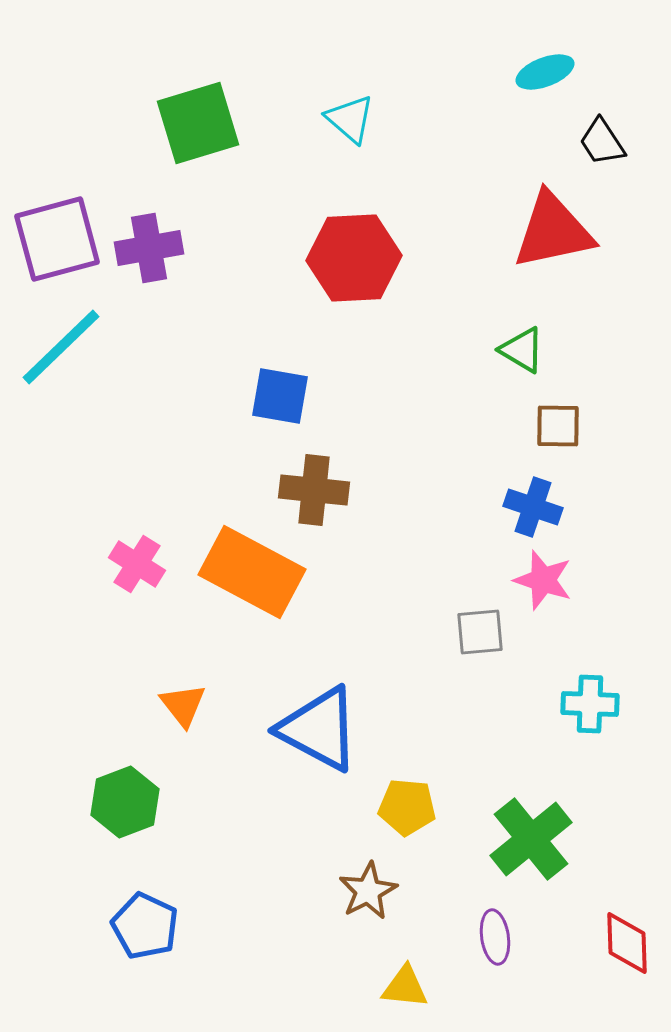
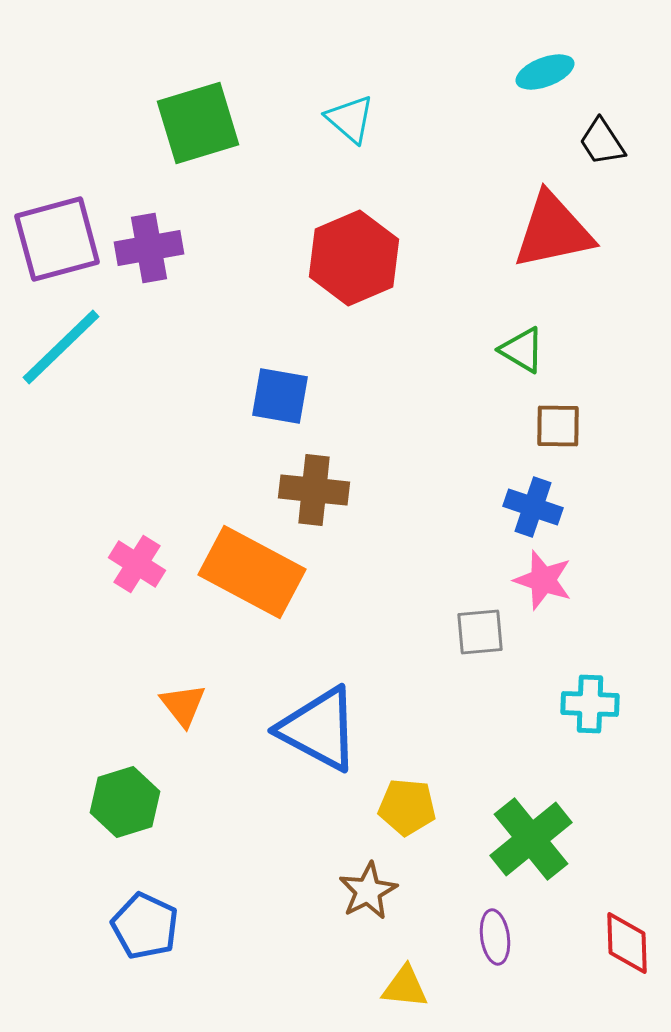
red hexagon: rotated 20 degrees counterclockwise
green hexagon: rotated 4 degrees clockwise
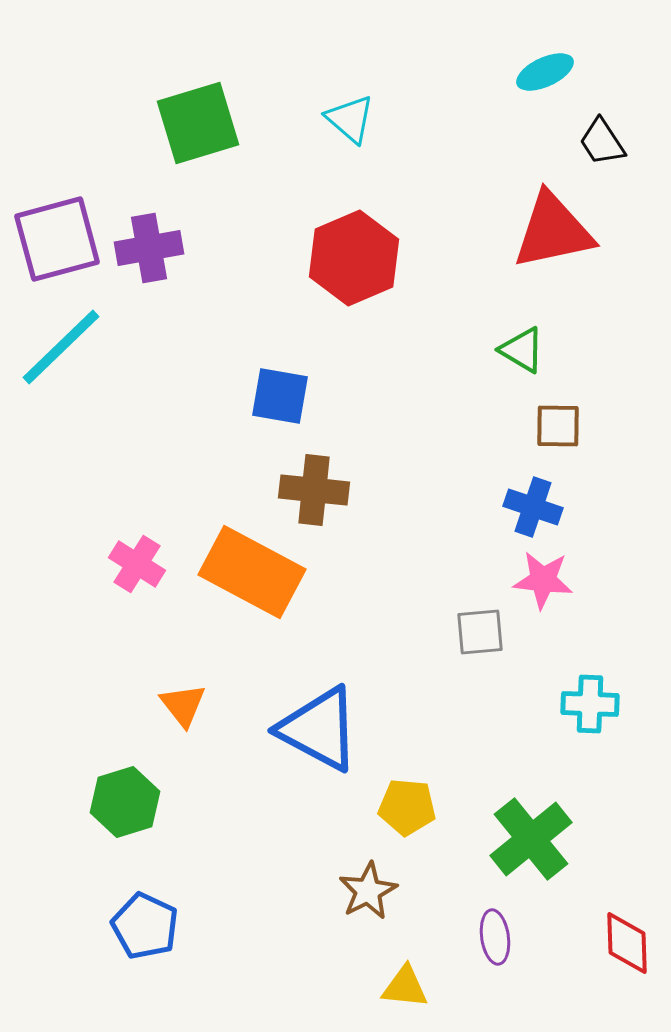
cyan ellipse: rotated 4 degrees counterclockwise
pink star: rotated 12 degrees counterclockwise
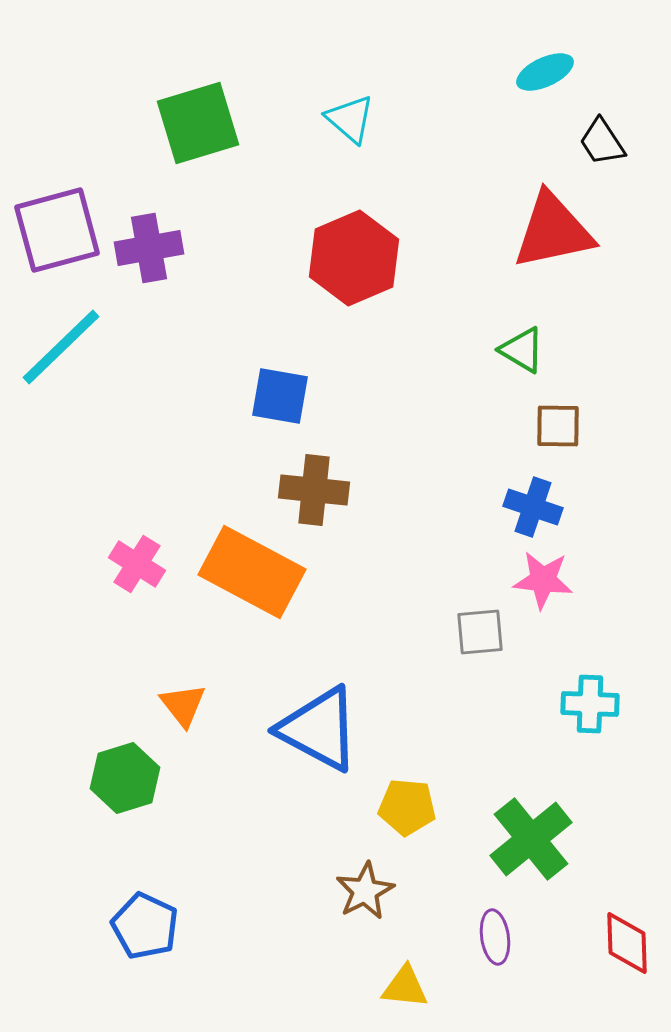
purple square: moved 9 px up
green hexagon: moved 24 px up
brown star: moved 3 px left
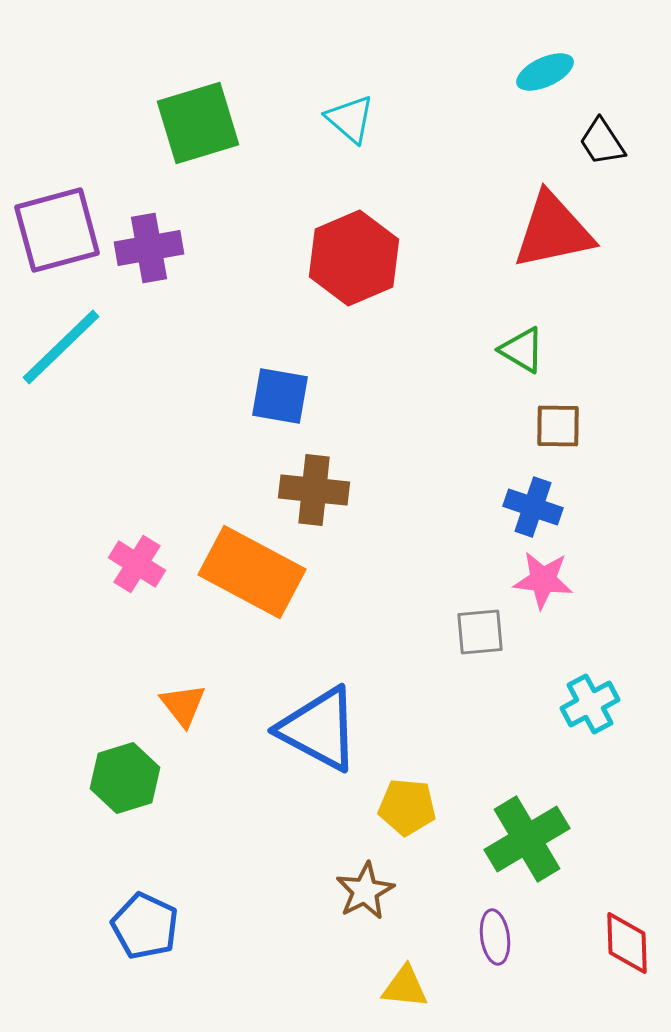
cyan cross: rotated 30 degrees counterclockwise
green cross: moved 4 px left; rotated 8 degrees clockwise
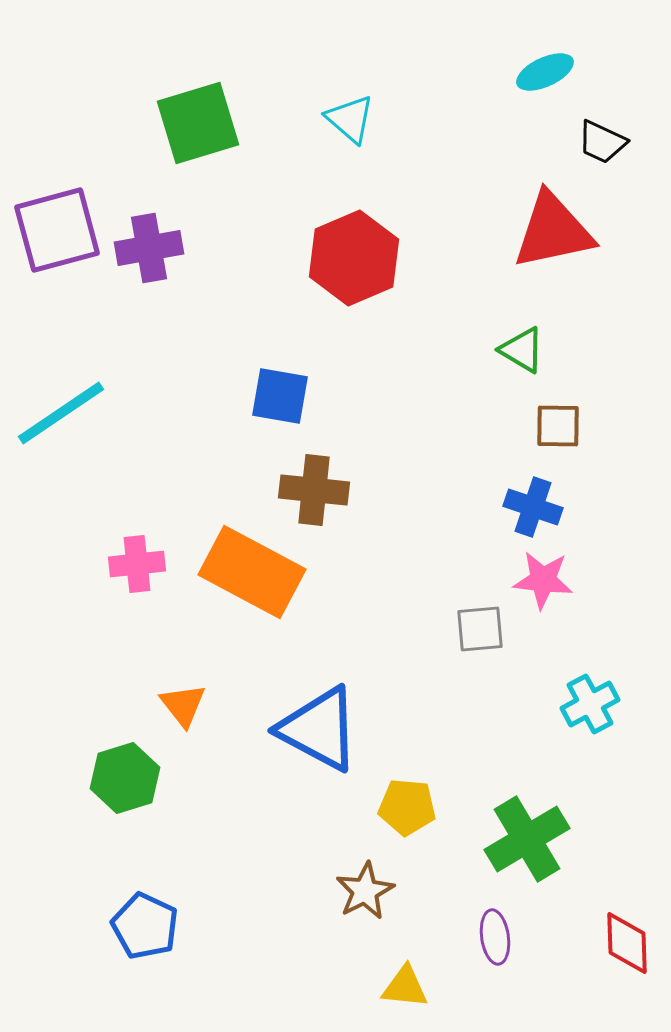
black trapezoid: rotated 32 degrees counterclockwise
cyan line: moved 66 px down; rotated 10 degrees clockwise
pink cross: rotated 38 degrees counterclockwise
gray square: moved 3 px up
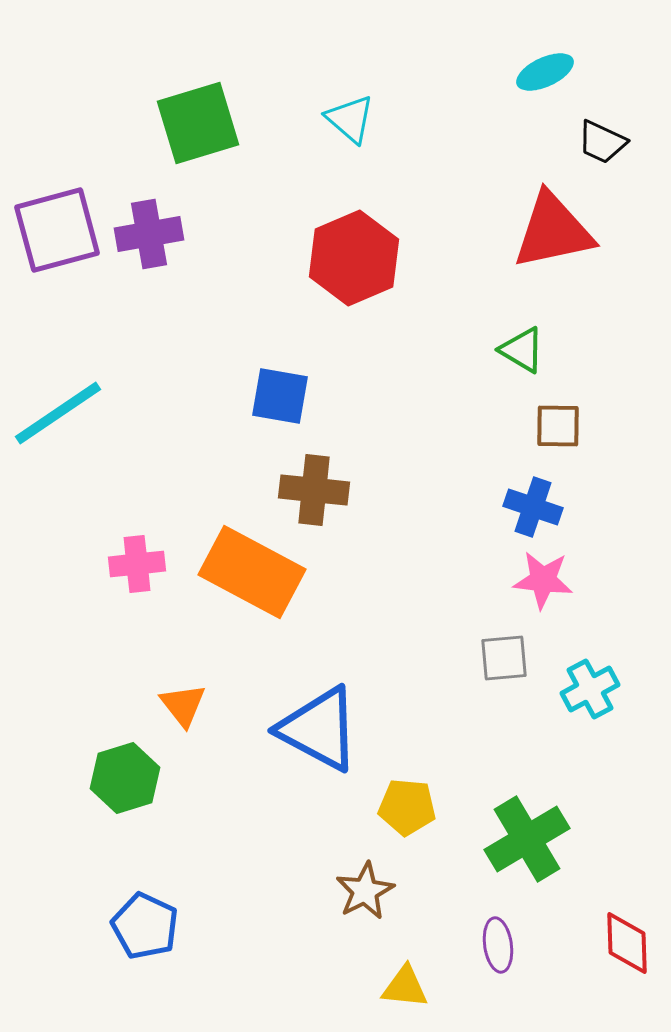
purple cross: moved 14 px up
cyan line: moved 3 px left
gray square: moved 24 px right, 29 px down
cyan cross: moved 15 px up
purple ellipse: moved 3 px right, 8 px down
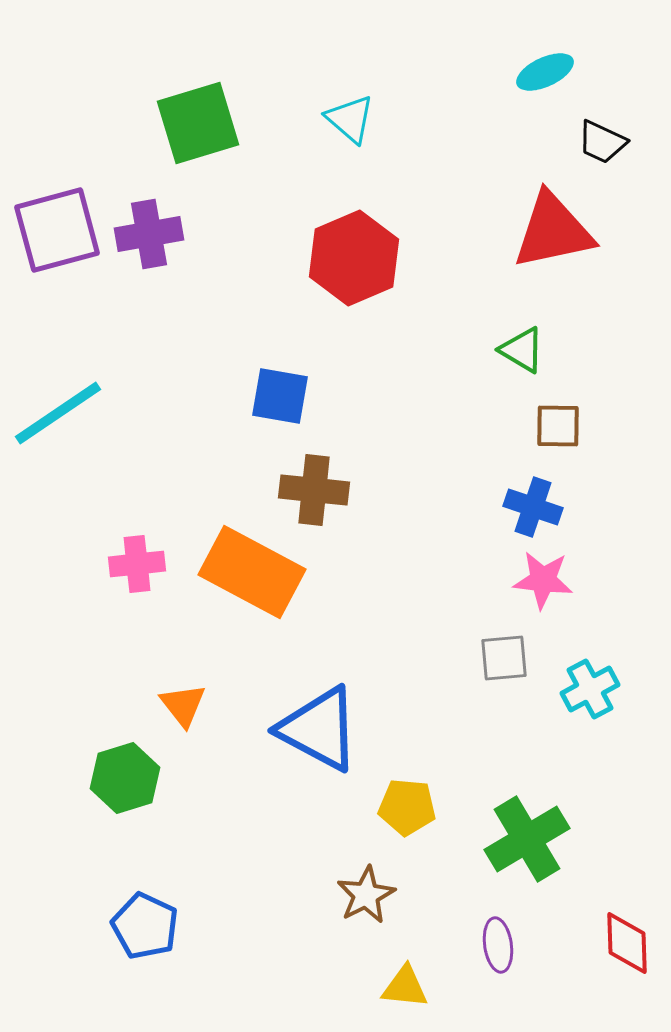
brown star: moved 1 px right, 4 px down
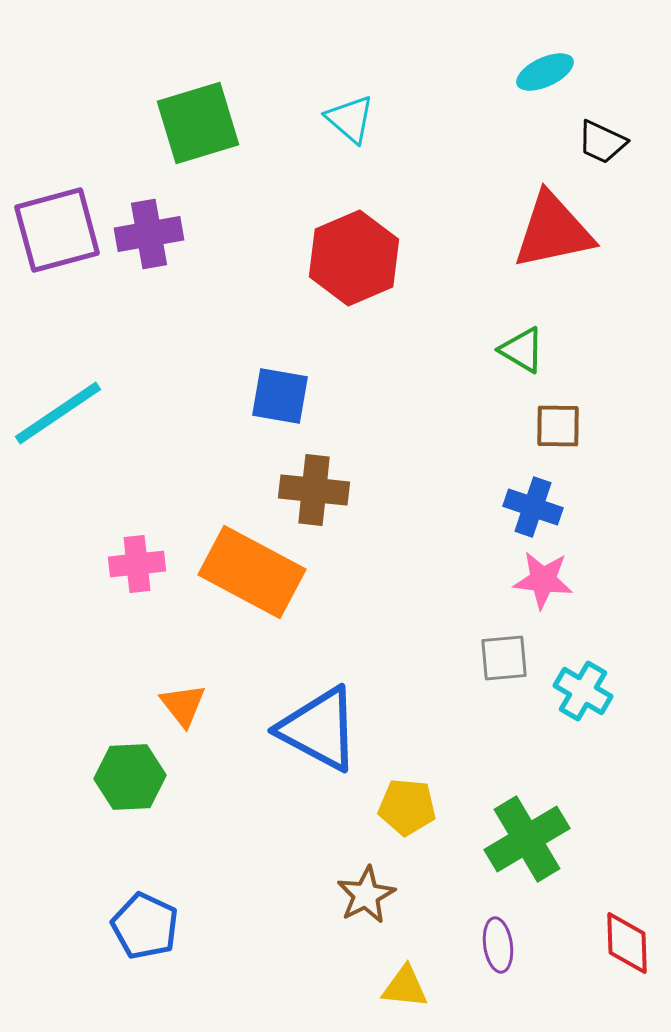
cyan cross: moved 7 px left, 2 px down; rotated 32 degrees counterclockwise
green hexagon: moved 5 px right, 1 px up; rotated 14 degrees clockwise
